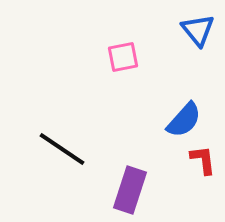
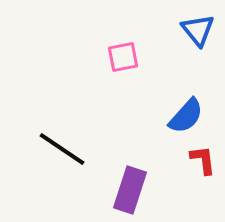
blue semicircle: moved 2 px right, 4 px up
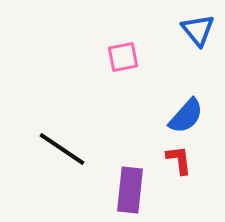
red L-shape: moved 24 px left
purple rectangle: rotated 12 degrees counterclockwise
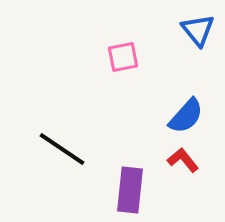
red L-shape: moved 4 px right; rotated 32 degrees counterclockwise
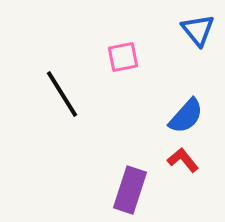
black line: moved 55 px up; rotated 24 degrees clockwise
purple rectangle: rotated 12 degrees clockwise
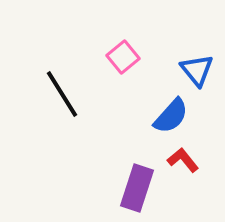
blue triangle: moved 1 px left, 40 px down
pink square: rotated 28 degrees counterclockwise
blue semicircle: moved 15 px left
purple rectangle: moved 7 px right, 2 px up
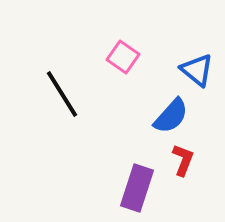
pink square: rotated 16 degrees counterclockwise
blue triangle: rotated 12 degrees counterclockwise
red L-shape: rotated 60 degrees clockwise
